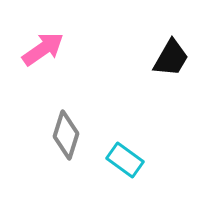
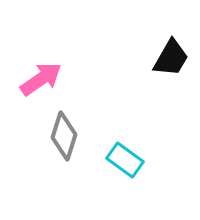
pink arrow: moved 2 px left, 30 px down
gray diamond: moved 2 px left, 1 px down
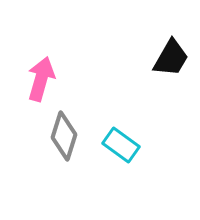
pink arrow: rotated 39 degrees counterclockwise
cyan rectangle: moved 4 px left, 15 px up
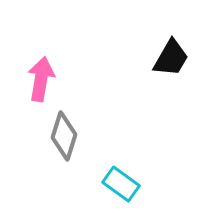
pink arrow: rotated 6 degrees counterclockwise
cyan rectangle: moved 39 px down
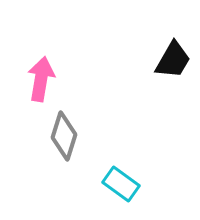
black trapezoid: moved 2 px right, 2 px down
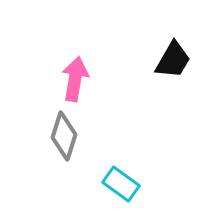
pink arrow: moved 34 px right
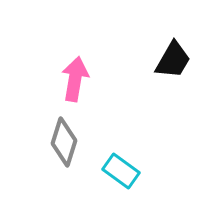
gray diamond: moved 6 px down
cyan rectangle: moved 13 px up
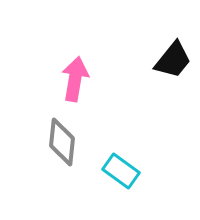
black trapezoid: rotated 9 degrees clockwise
gray diamond: moved 2 px left; rotated 12 degrees counterclockwise
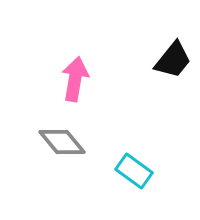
gray diamond: rotated 45 degrees counterclockwise
cyan rectangle: moved 13 px right
